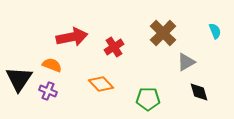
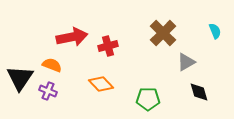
red cross: moved 6 px left, 1 px up; rotated 18 degrees clockwise
black triangle: moved 1 px right, 1 px up
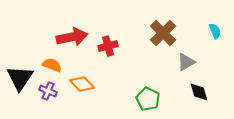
orange diamond: moved 19 px left
green pentagon: rotated 25 degrees clockwise
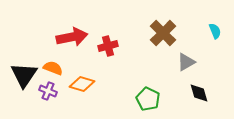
orange semicircle: moved 1 px right, 3 px down
black triangle: moved 4 px right, 3 px up
orange diamond: rotated 30 degrees counterclockwise
black diamond: moved 1 px down
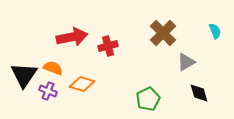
green pentagon: rotated 20 degrees clockwise
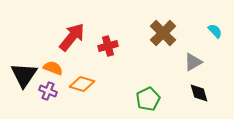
cyan semicircle: rotated 21 degrees counterclockwise
red arrow: rotated 40 degrees counterclockwise
gray triangle: moved 7 px right
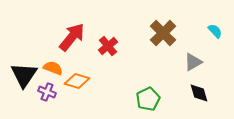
red cross: rotated 24 degrees counterclockwise
orange diamond: moved 5 px left, 3 px up
purple cross: moved 1 px left, 1 px down
